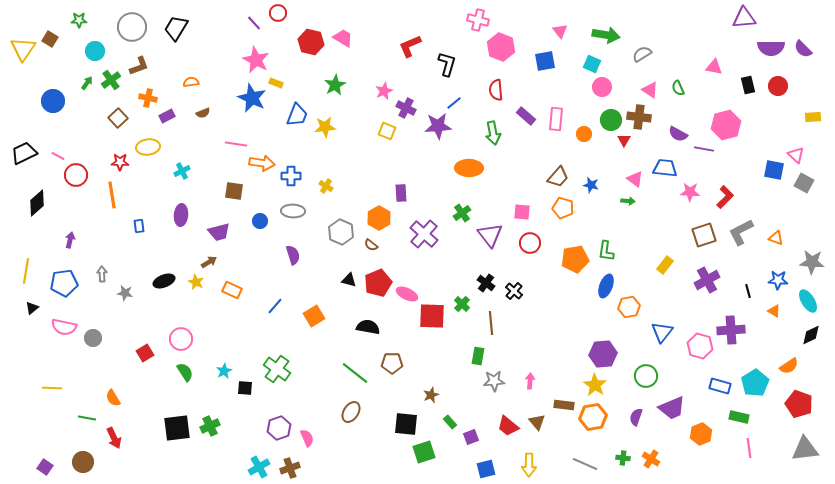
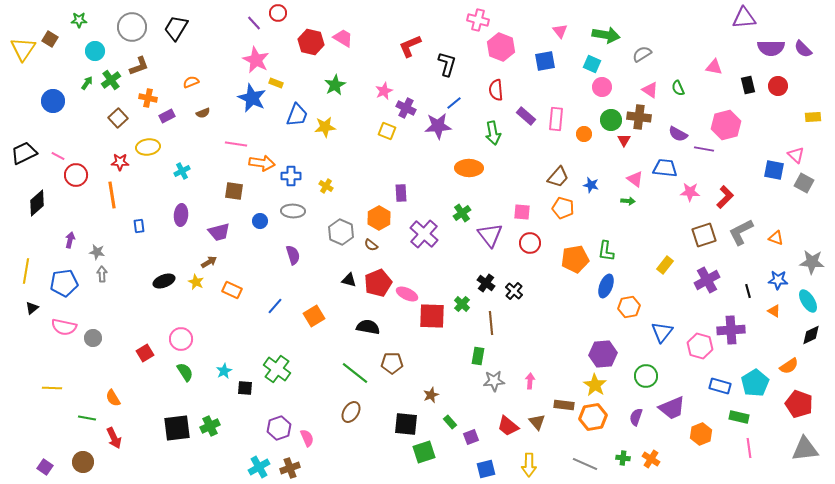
orange semicircle at (191, 82): rotated 14 degrees counterclockwise
gray star at (125, 293): moved 28 px left, 41 px up
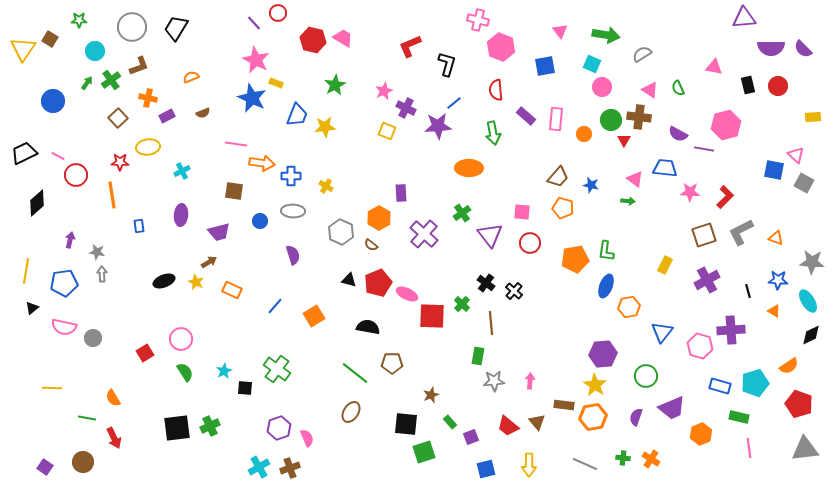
red hexagon at (311, 42): moved 2 px right, 2 px up
blue square at (545, 61): moved 5 px down
orange semicircle at (191, 82): moved 5 px up
yellow rectangle at (665, 265): rotated 12 degrees counterclockwise
cyan pentagon at (755, 383): rotated 16 degrees clockwise
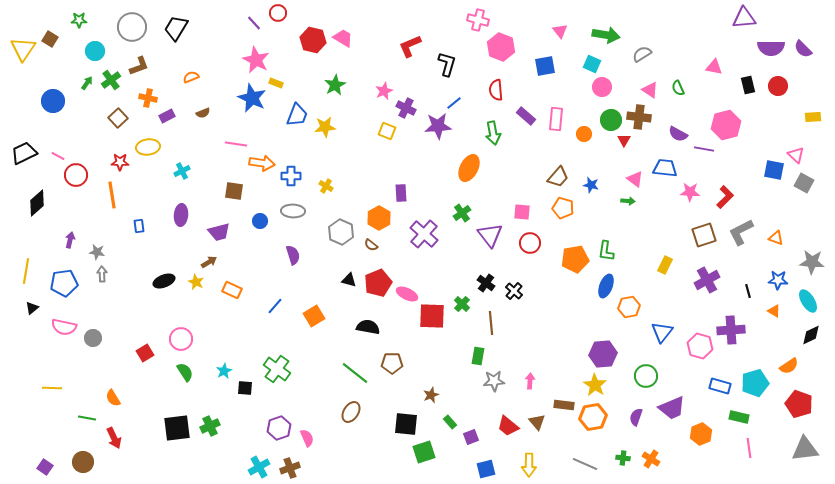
orange ellipse at (469, 168): rotated 64 degrees counterclockwise
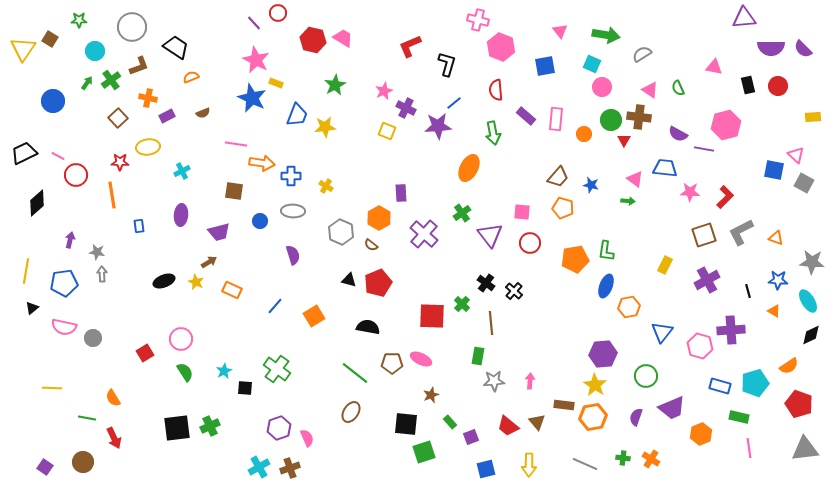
black trapezoid at (176, 28): moved 19 px down; rotated 92 degrees clockwise
pink ellipse at (407, 294): moved 14 px right, 65 px down
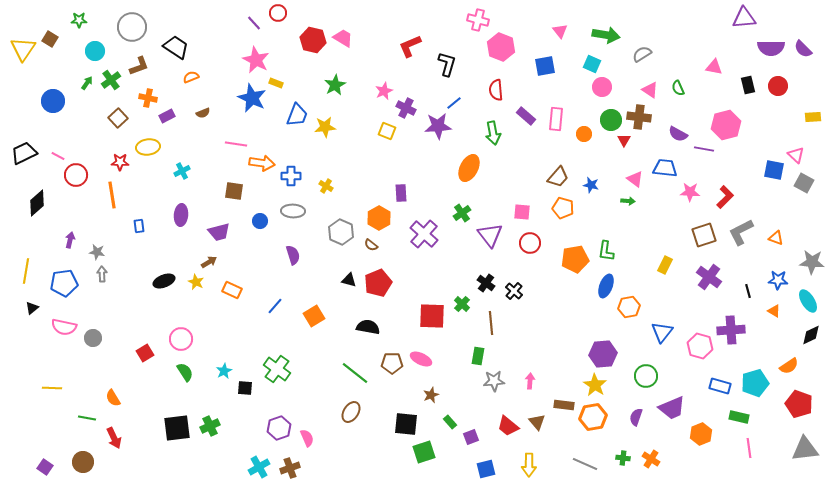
purple cross at (707, 280): moved 2 px right, 3 px up; rotated 25 degrees counterclockwise
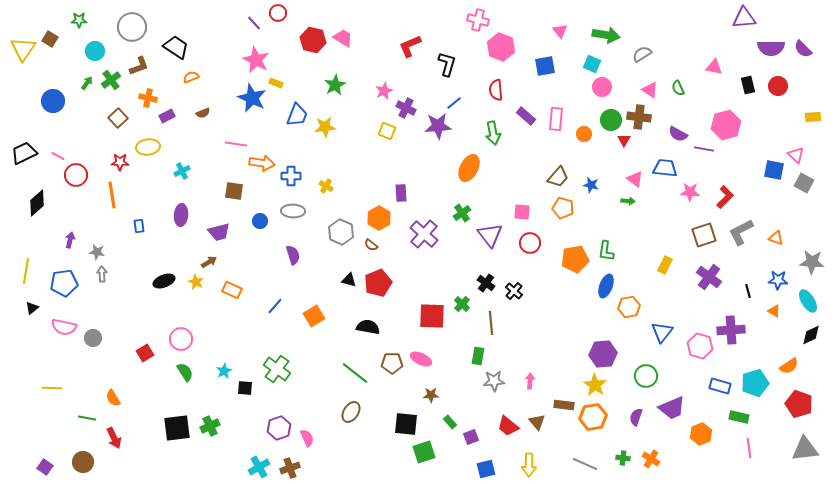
brown star at (431, 395): rotated 21 degrees clockwise
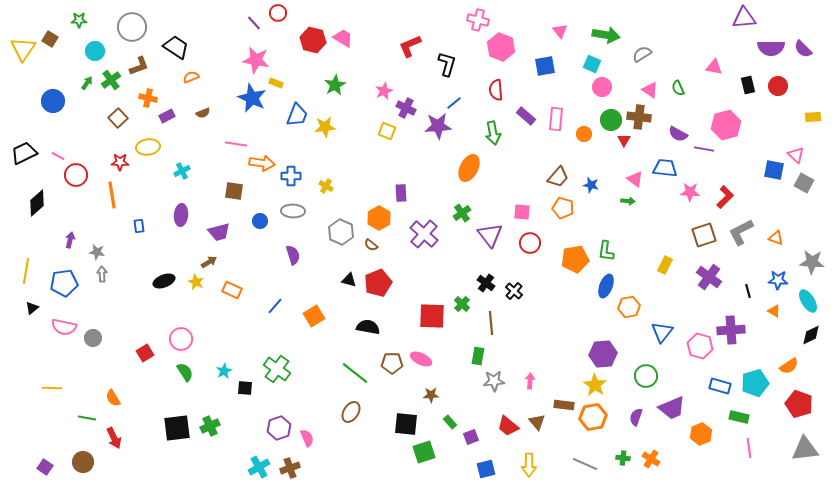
pink star at (256, 60): rotated 16 degrees counterclockwise
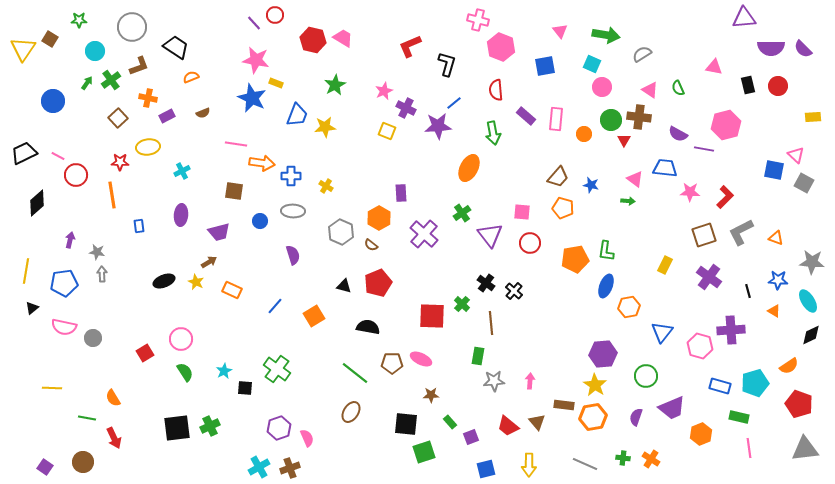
red circle at (278, 13): moved 3 px left, 2 px down
black triangle at (349, 280): moved 5 px left, 6 px down
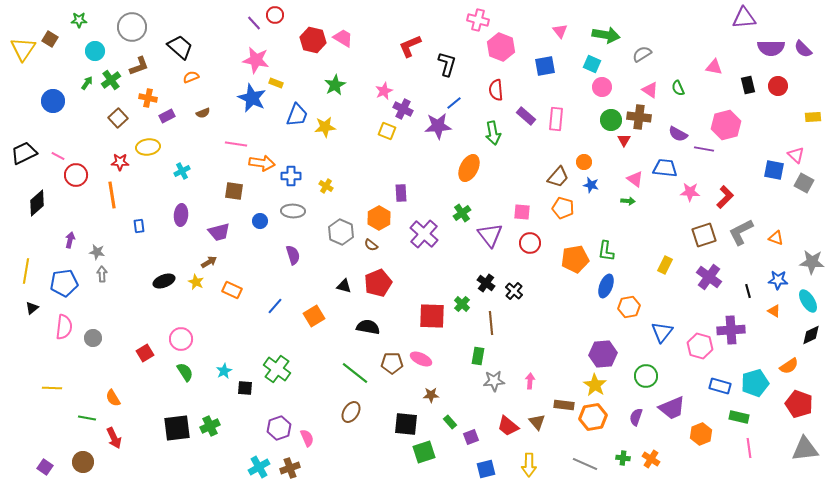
black trapezoid at (176, 47): moved 4 px right; rotated 8 degrees clockwise
purple cross at (406, 108): moved 3 px left, 1 px down
orange circle at (584, 134): moved 28 px down
pink semicircle at (64, 327): rotated 95 degrees counterclockwise
